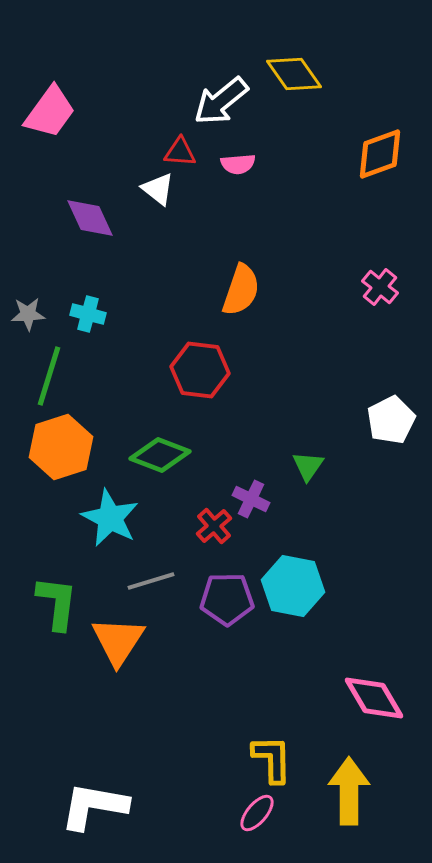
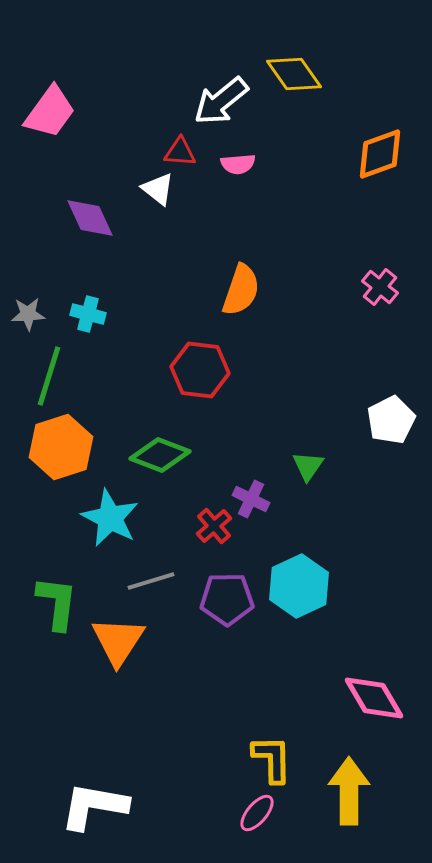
cyan hexagon: moved 6 px right; rotated 24 degrees clockwise
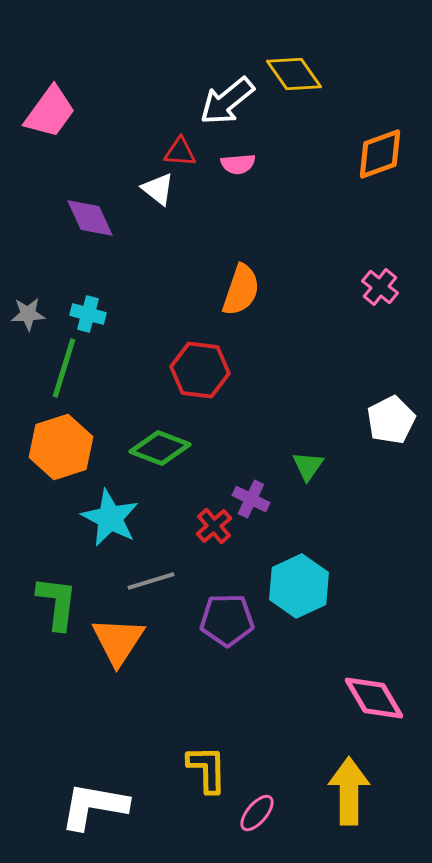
white arrow: moved 6 px right
green line: moved 15 px right, 8 px up
green diamond: moved 7 px up
purple pentagon: moved 21 px down
yellow L-shape: moved 65 px left, 10 px down
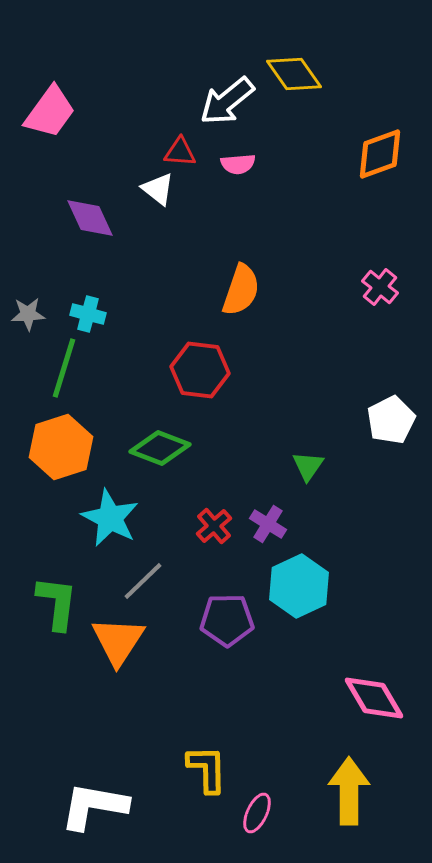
purple cross: moved 17 px right, 25 px down; rotated 6 degrees clockwise
gray line: moved 8 px left; rotated 27 degrees counterclockwise
pink ellipse: rotated 15 degrees counterclockwise
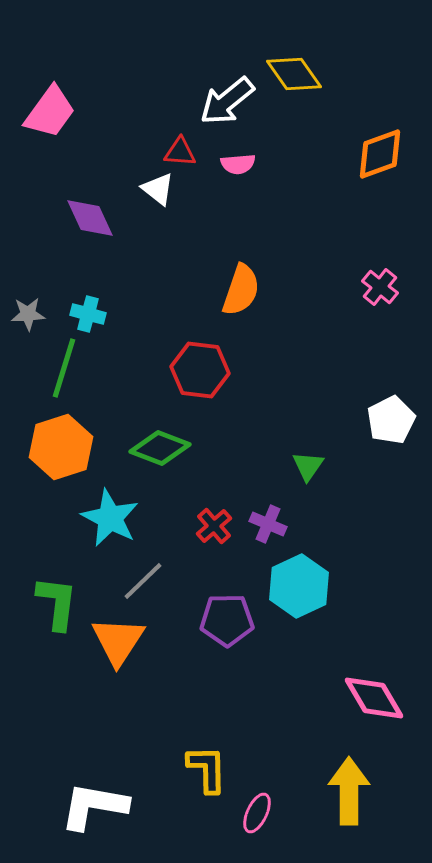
purple cross: rotated 9 degrees counterclockwise
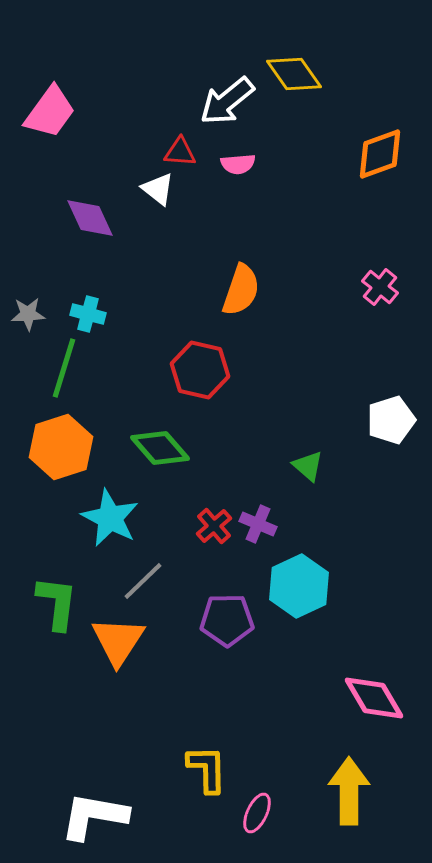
red hexagon: rotated 6 degrees clockwise
white pentagon: rotated 9 degrees clockwise
green diamond: rotated 28 degrees clockwise
green triangle: rotated 24 degrees counterclockwise
purple cross: moved 10 px left
white L-shape: moved 10 px down
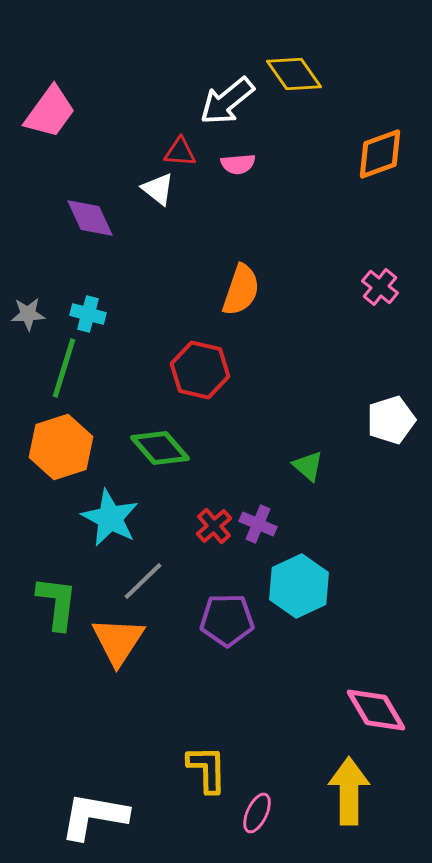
pink diamond: moved 2 px right, 12 px down
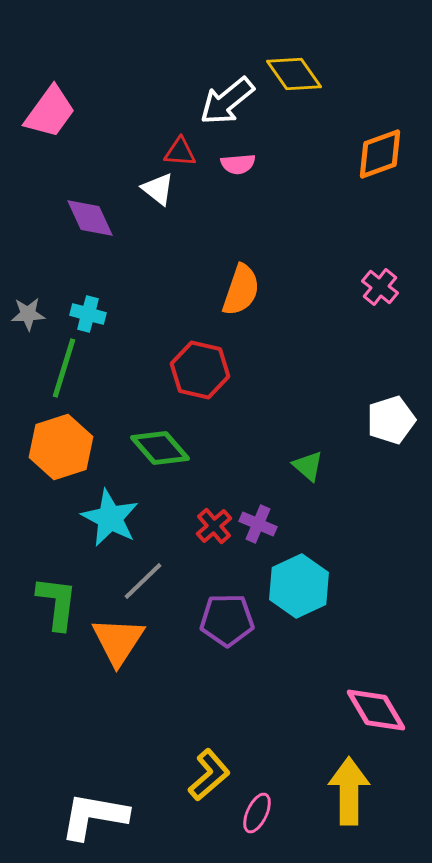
yellow L-shape: moved 2 px right, 6 px down; rotated 50 degrees clockwise
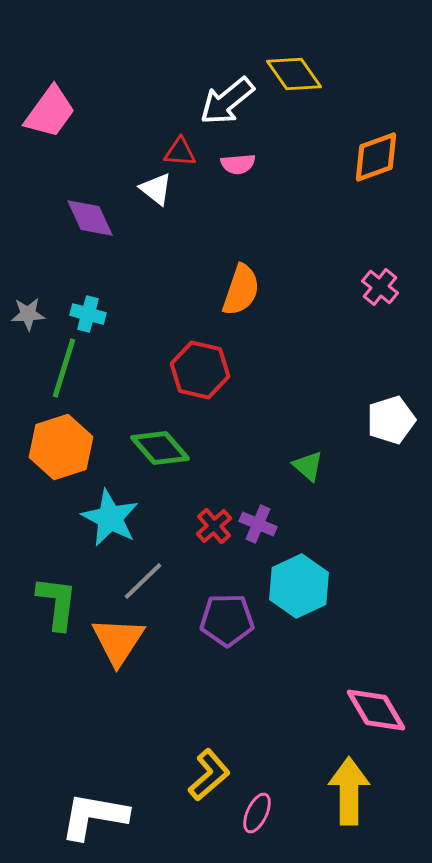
orange diamond: moved 4 px left, 3 px down
white triangle: moved 2 px left
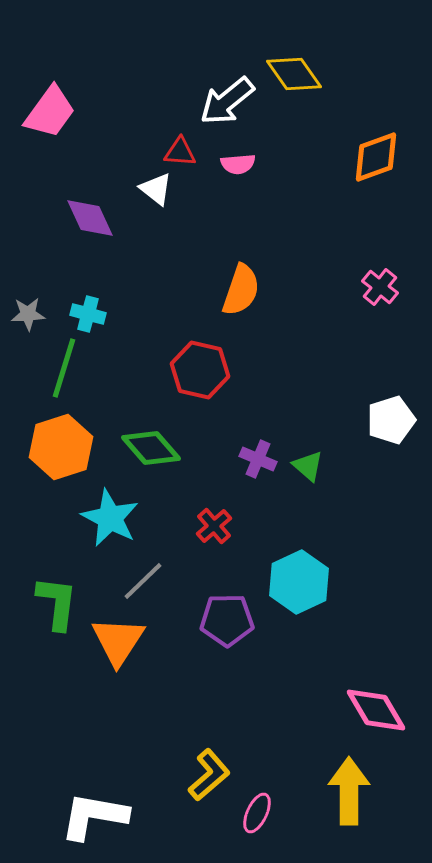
green diamond: moved 9 px left
purple cross: moved 65 px up
cyan hexagon: moved 4 px up
